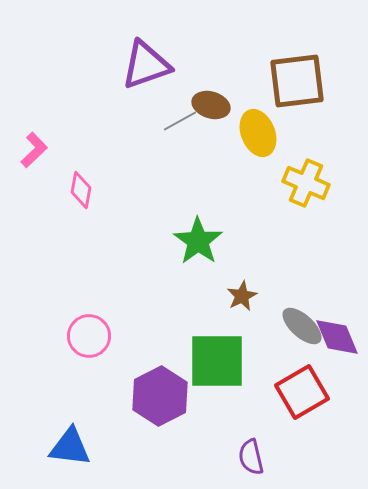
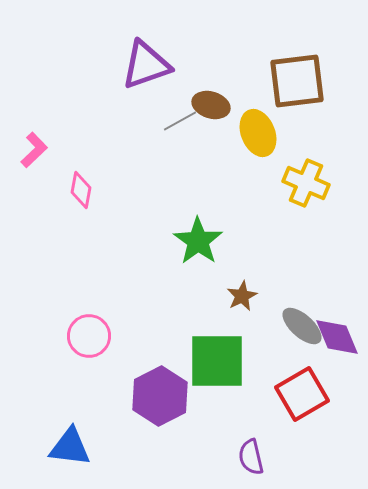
red square: moved 2 px down
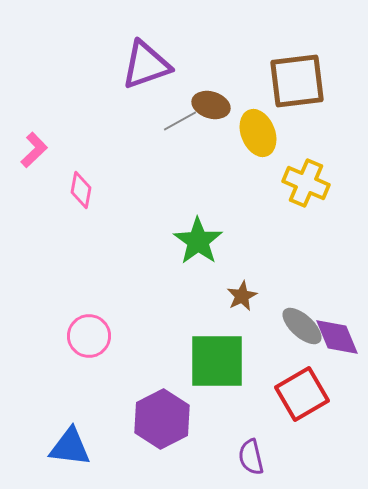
purple hexagon: moved 2 px right, 23 px down
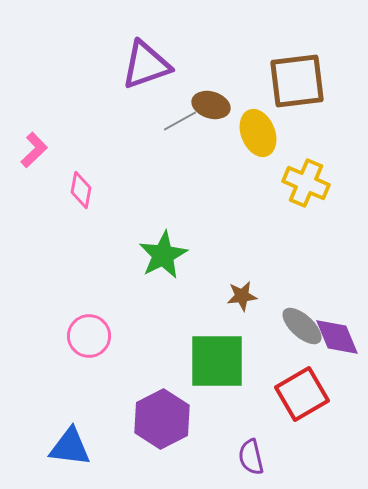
green star: moved 35 px left, 14 px down; rotated 9 degrees clockwise
brown star: rotated 20 degrees clockwise
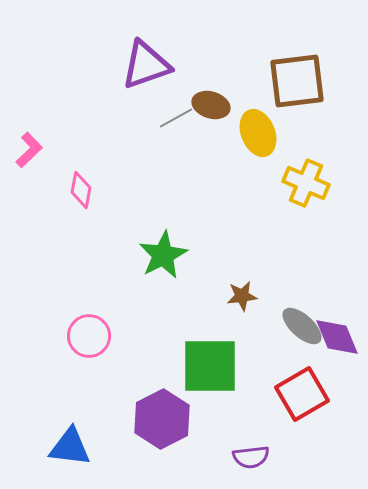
gray line: moved 4 px left, 3 px up
pink L-shape: moved 5 px left
green square: moved 7 px left, 5 px down
purple semicircle: rotated 84 degrees counterclockwise
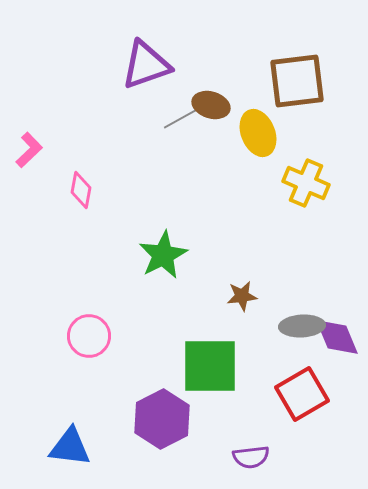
gray line: moved 4 px right, 1 px down
gray ellipse: rotated 45 degrees counterclockwise
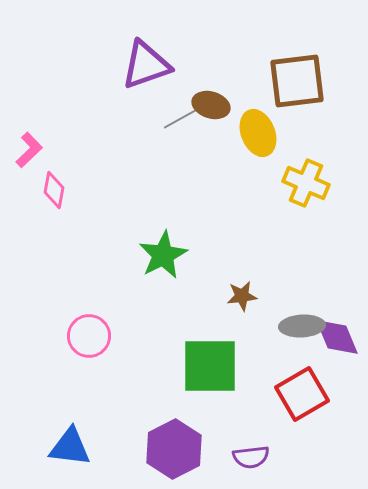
pink diamond: moved 27 px left
purple hexagon: moved 12 px right, 30 px down
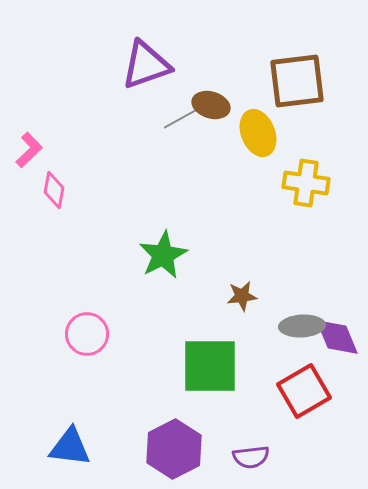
yellow cross: rotated 15 degrees counterclockwise
pink circle: moved 2 px left, 2 px up
red square: moved 2 px right, 3 px up
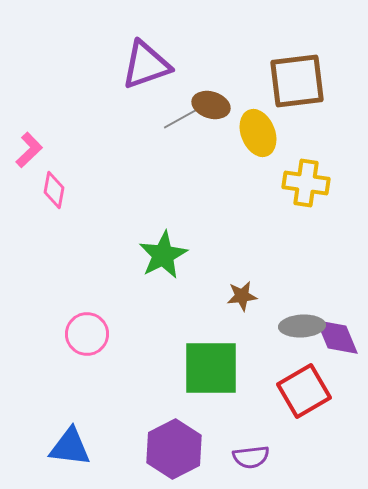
green square: moved 1 px right, 2 px down
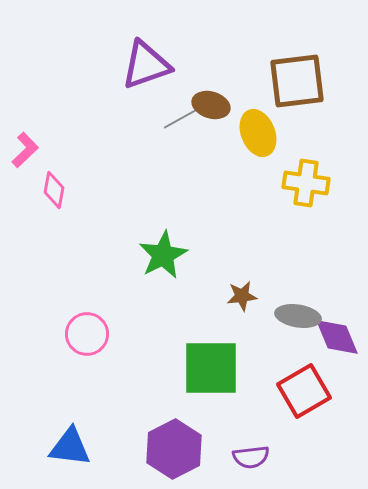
pink L-shape: moved 4 px left
gray ellipse: moved 4 px left, 10 px up; rotated 12 degrees clockwise
